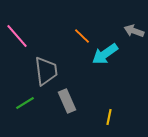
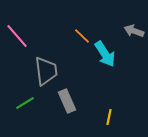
cyan arrow: rotated 88 degrees counterclockwise
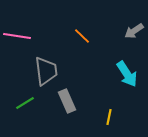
gray arrow: rotated 54 degrees counterclockwise
pink line: rotated 40 degrees counterclockwise
cyan arrow: moved 22 px right, 20 px down
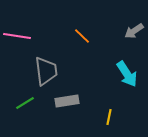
gray rectangle: rotated 75 degrees counterclockwise
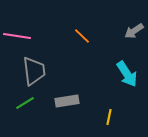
gray trapezoid: moved 12 px left
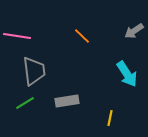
yellow line: moved 1 px right, 1 px down
